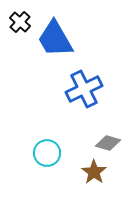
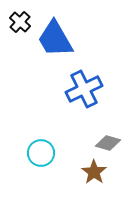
cyan circle: moved 6 px left
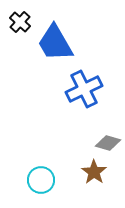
blue trapezoid: moved 4 px down
cyan circle: moved 27 px down
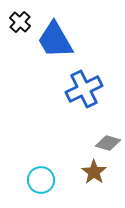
blue trapezoid: moved 3 px up
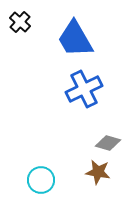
blue trapezoid: moved 20 px right, 1 px up
brown star: moved 4 px right; rotated 25 degrees counterclockwise
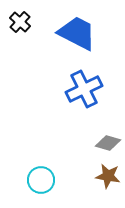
blue trapezoid: moved 2 px right, 6 px up; rotated 147 degrees clockwise
brown star: moved 10 px right, 4 px down
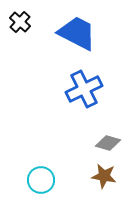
brown star: moved 4 px left
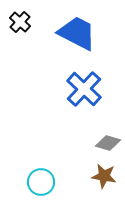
blue cross: rotated 21 degrees counterclockwise
cyan circle: moved 2 px down
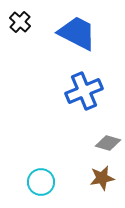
blue cross: moved 2 px down; rotated 24 degrees clockwise
brown star: moved 2 px left, 2 px down; rotated 20 degrees counterclockwise
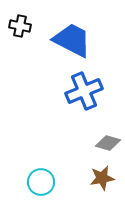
black cross: moved 4 px down; rotated 30 degrees counterclockwise
blue trapezoid: moved 5 px left, 7 px down
